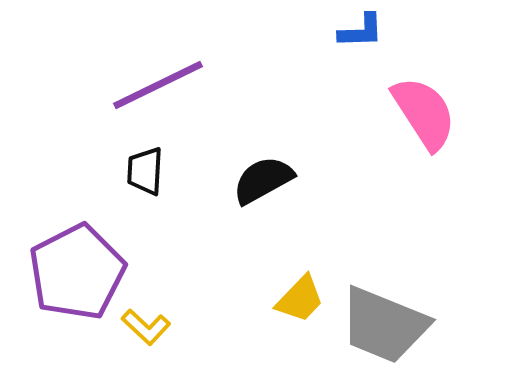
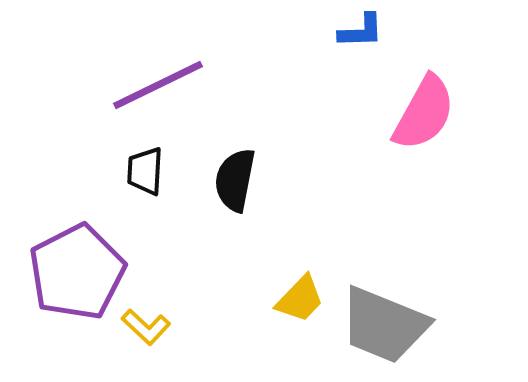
pink semicircle: rotated 62 degrees clockwise
black semicircle: moved 28 px left; rotated 50 degrees counterclockwise
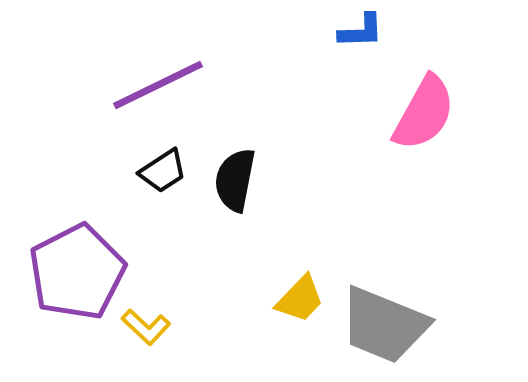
black trapezoid: moved 18 px right; rotated 126 degrees counterclockwise
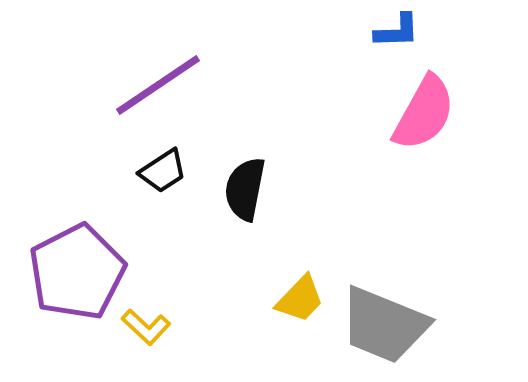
blue L-shape: moved 36 px right
purple line: rotated 8 degrees counterclockwise
black semicircle: moved 10 px right, 9 px down
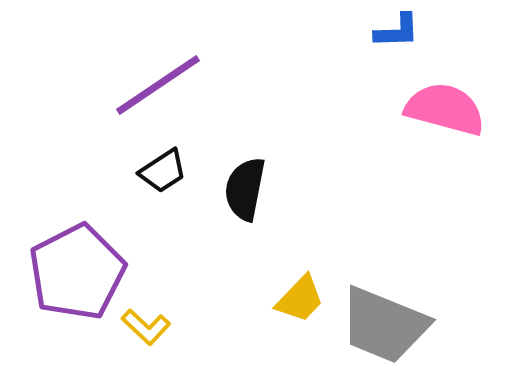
pink semicircle: moved 21 px right, 4 px up; rotated 104 degrees counterclockwise
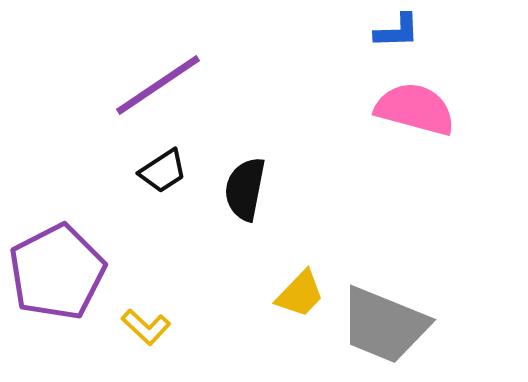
pink semicircle: moved 30 px left
purple pentagon: moved 20 px left
yellow trapezoid: moved 5 px up
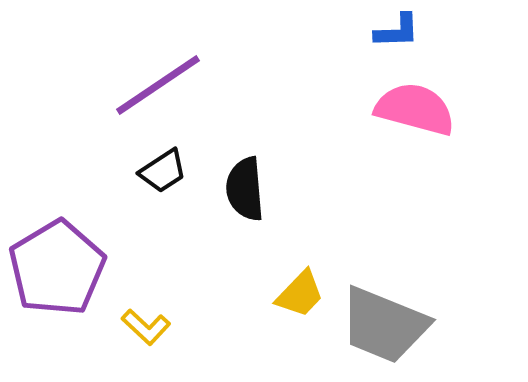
black semicircle: rotated 16 degrees counterclockwise
purple pentagon: moved 4 px up; rotated 4 degrees counterclockwise
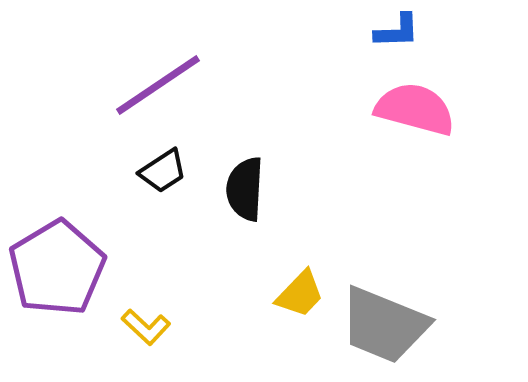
black semicircle: rotated 8 degrees clockwise
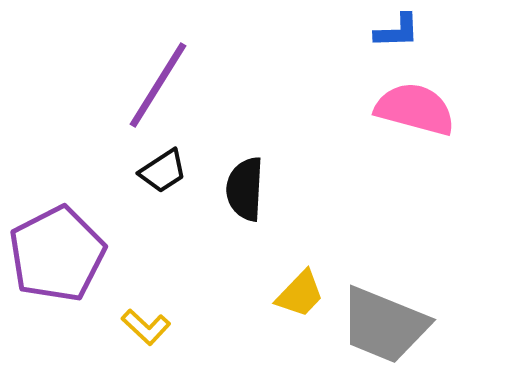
purple line: rotated 24 degrees counterclockwise
purple pentagon: moved 14 px up; rotated 4 degrees clockwise
